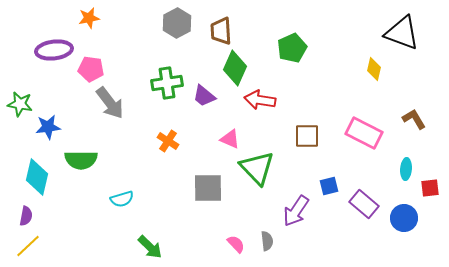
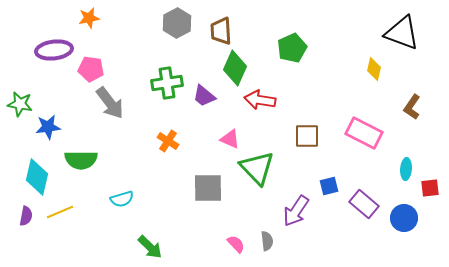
brown L-shape: moved 2 px left, 12 px up; rotated 115 degrees counterclockwise
yellow line: moved 32 px right, 34 px up; rotated 20 degrees clockwise
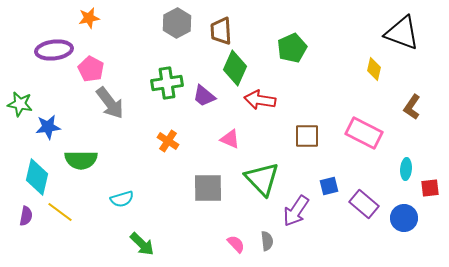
pink pentagon: rotated 20 degrees clockwise
green triangle: moved 5 px right, 11 px down
yellow line: rotated 60 degrees clockwise
green arrow: moved 8 px left, 3 px up
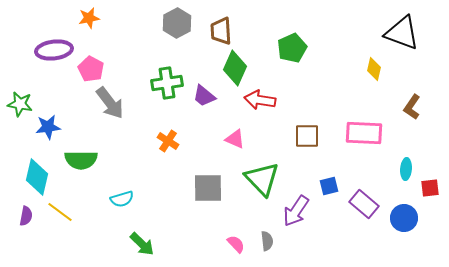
pink rectangle: rotated 24 degrees counterclockwise
pink triangle: moved 5 px right
